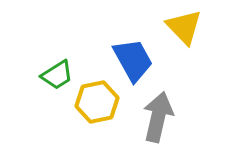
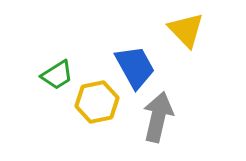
yellow triangle: moved 2 px right, 3 px down
blue trapezoid: moved 2 px right, 7 px down
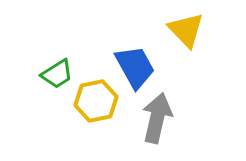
green trapezoid: moved 1 px up
yellow hexagon: moved 1 px left, 1 px up
gray arrow: moved 1 px left, 1 px down
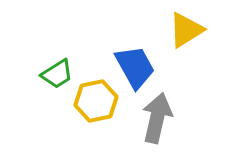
yellow triangle: rotated 42 degrees clockwise
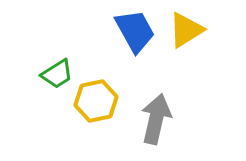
blue trapezoid: moved 36 px up
gray arrow: moved 1 px left, 1 px down
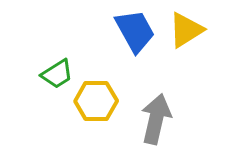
yellow hexagon: rotated 12 degrees clockwise
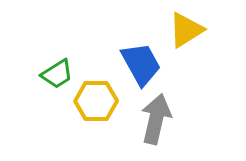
blue trapezoid: moved 6 px right, 33 px down
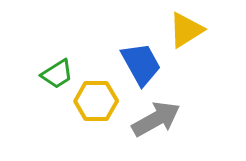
gray arrow: rotated 48 degrees clockwise
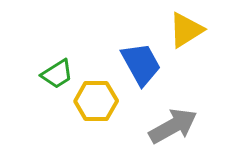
gray arrow: moved 17 px right, 7 px down
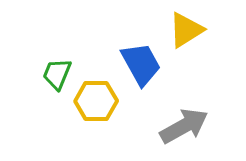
green trapezoid: rotated 144 degrees clockwise
gray arrow: moved 11 px right
